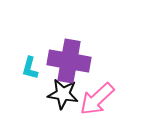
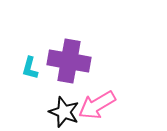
black star: moved 1 px right, 18 px down; rotated 12 degrees clockwise
pink arrow: moved 6 px down; rotated 12 degrees clockwise
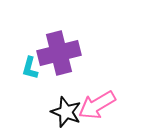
purple cross: moved 10 px left, 8 px up; rotated 24 degrees counterclockwise
black star: moved 2 px right
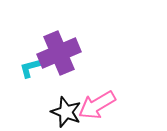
purple cross: rotated 9 degrees counterclockwise
cyan L-shape: rotated 60 degrees clockwise
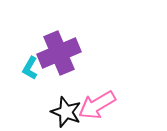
cyan L-shape: rotated 45 degrees counterclockwise
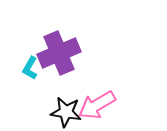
black star: rotated 12 degrees counterclockwise
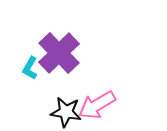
purple cross: rotated 21 degrees counterclockwise
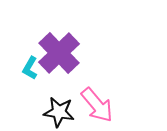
pink arrow: rotated 99 degrees counterclockwise
black star: moved 7 px left
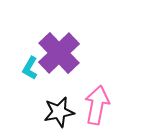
pink arrow: rotated 129 degrees counterclockwise
black star: rotated 20 degrees counterclockwise
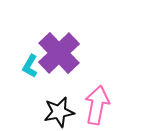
cyan L-shape: moved 2 px up
